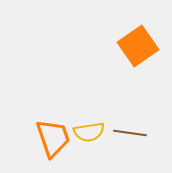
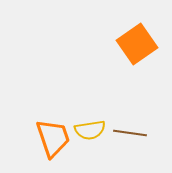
orange square: moved 1 px left, 2 px up
yellow semicircle: moved 1 px right, 2 px up
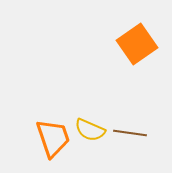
yellow semicircle: rotated 32 degrees clockwise
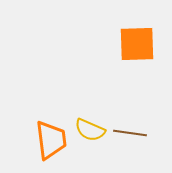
orange square: rotated 33 degrees clockwise
orange trapezoid: moved 2 px left, 2 px down; rotated 12 degrees clockwise
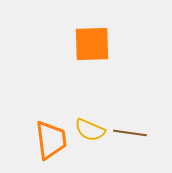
orange square: moved 45 px left
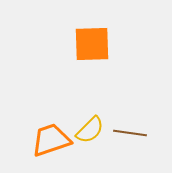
yellow semicircle: rotated 68 degrees counterclockwise
orange trapezoid: rotated 102 degrees counterclockwise
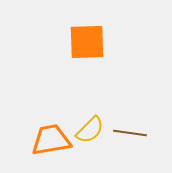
orange square: moved 5 px left, 2 px up
orange trapezoid: rotated 9 degrees clockwise
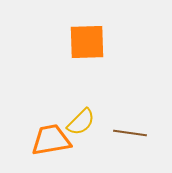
yellow semicircle: moved 9 px left, 8 px up
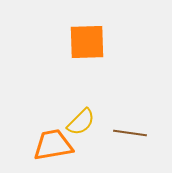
orange trapezoid: moved 2 px right, 5 px down
